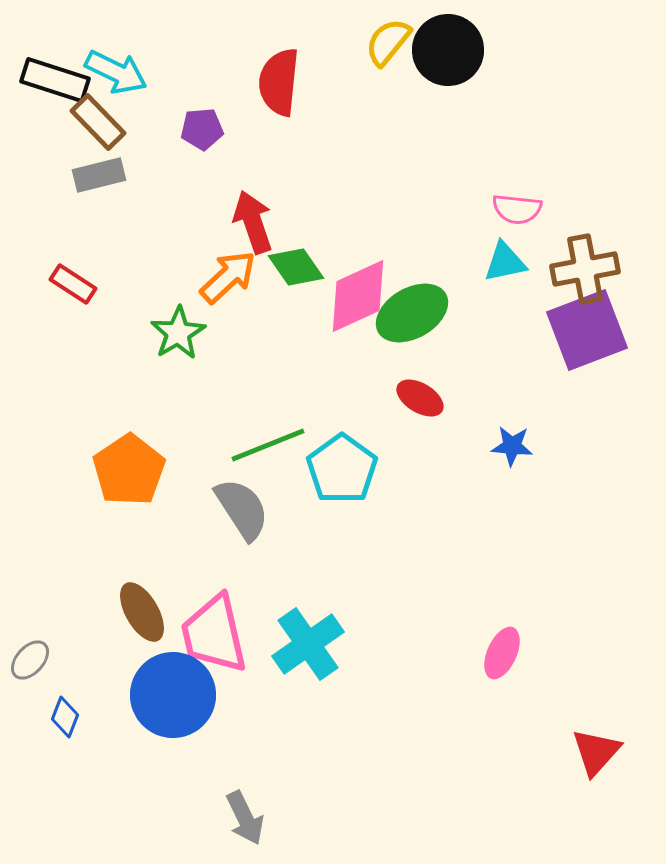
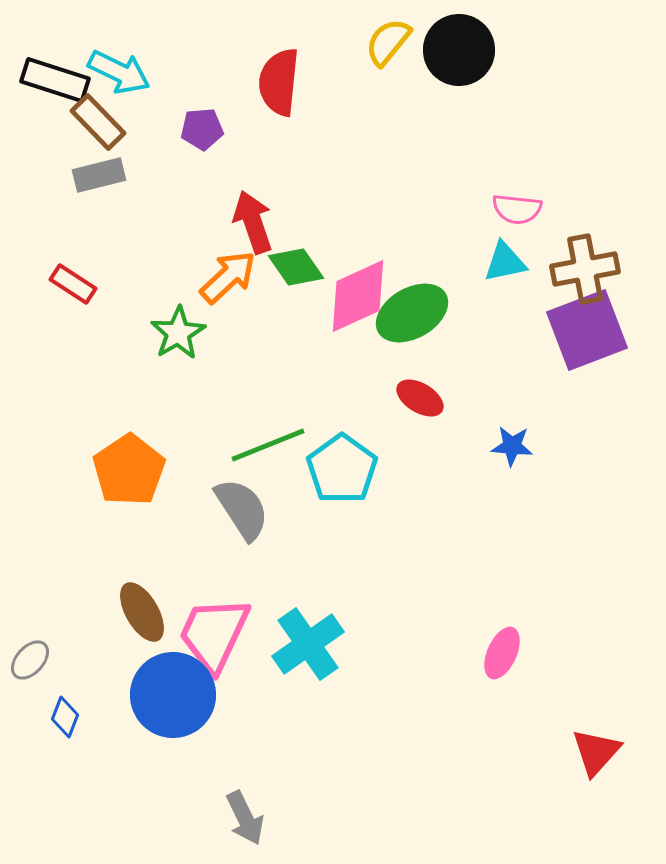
black circle: moved 11 px right
cyan arrow: moved 3 px right
pink trapezoid: rotated 38 degrees clockwise
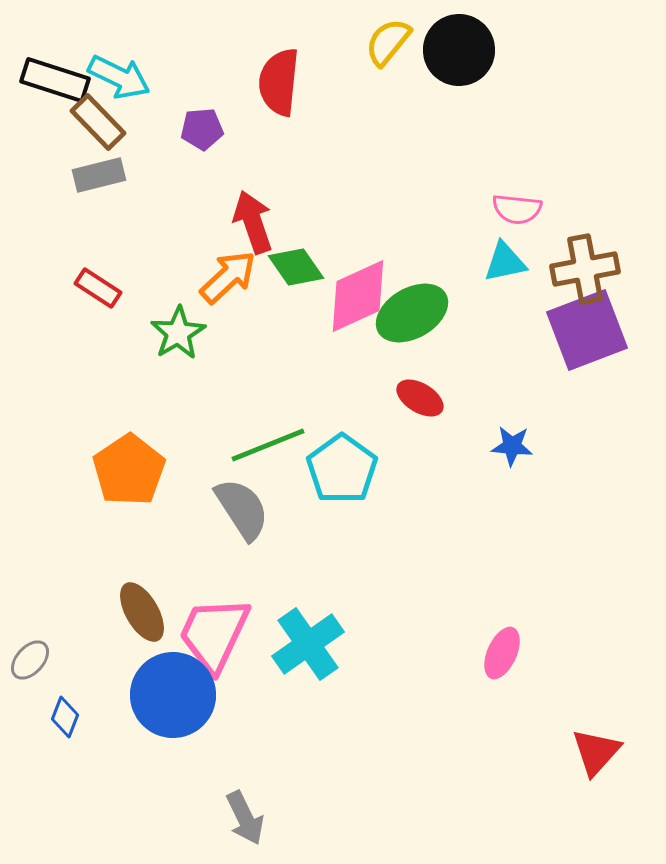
cyan arrow: moved 5 px down
red rectangle: moved 25 px right, 4 px down
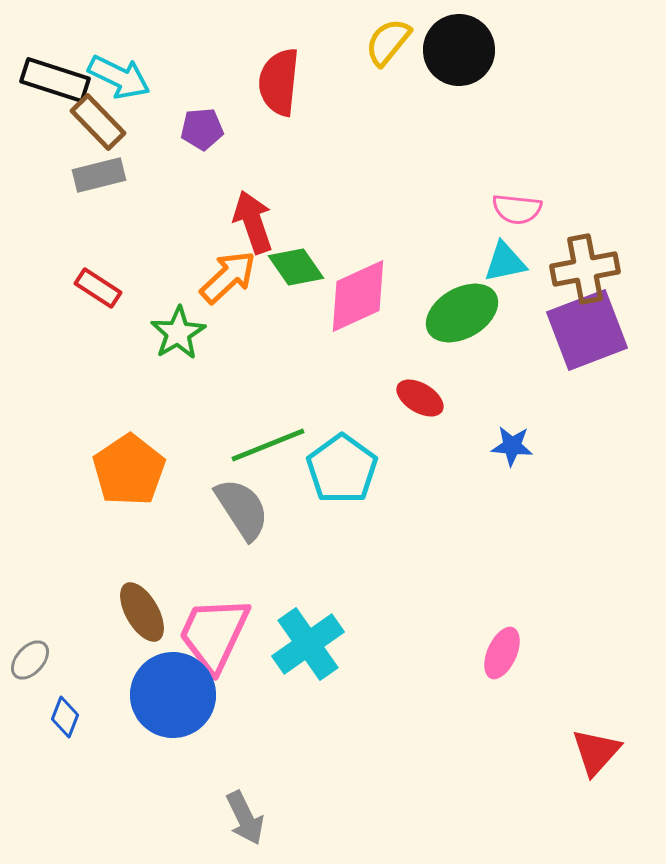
green ellipse: moved 50 px right
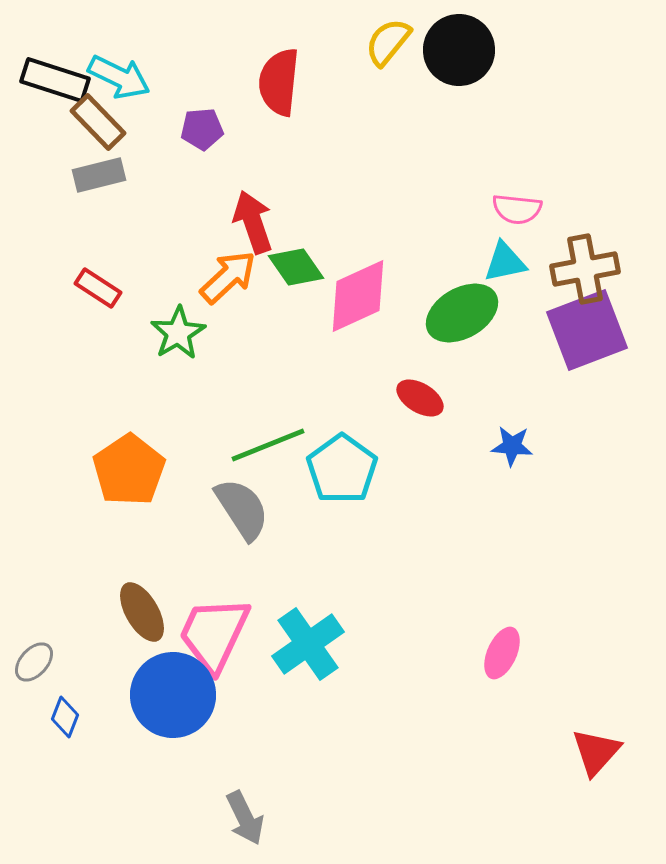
gray ellipse: moved 4 px right, 2 px down
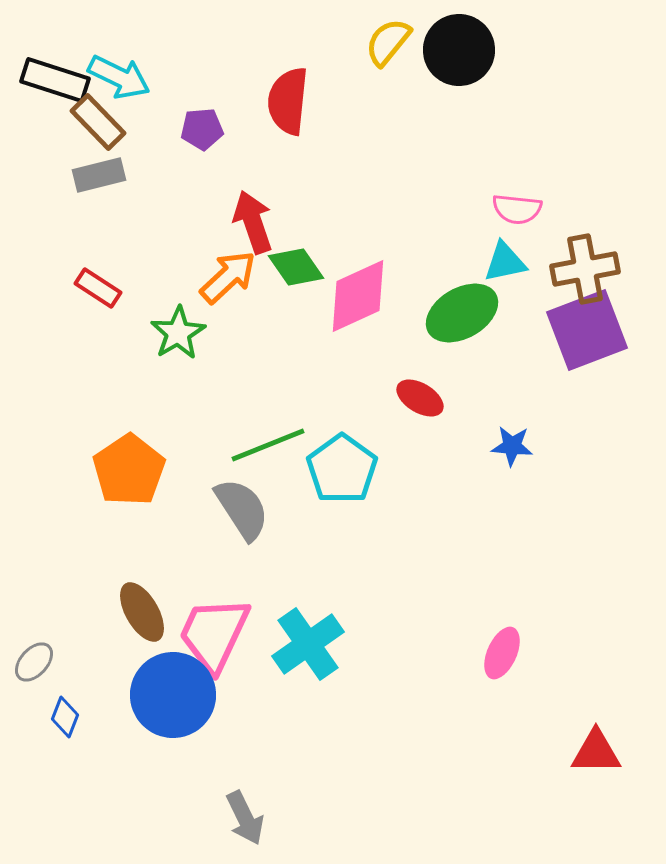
red semicircle: moved 9 px right, 19 px down
red triangle: rotated 48 degrees clockwise
